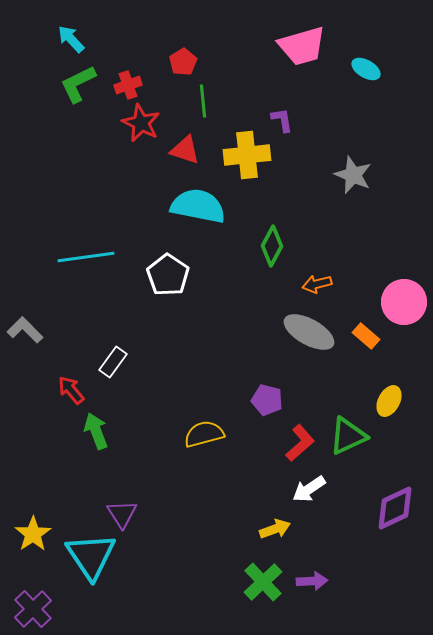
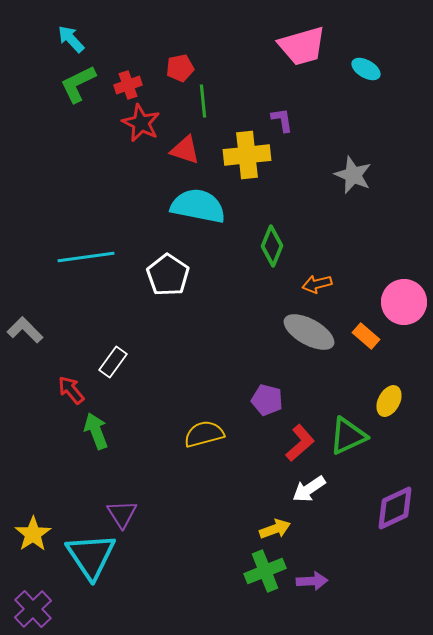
red pentagon: moved 3 px left, 6 px down; rotated 20 degrees clockwise
green diamond: rotated 6 degrees counterclockwise
green cross: moved 2 px right, 11 px up; rotated 21 degrees clockwise
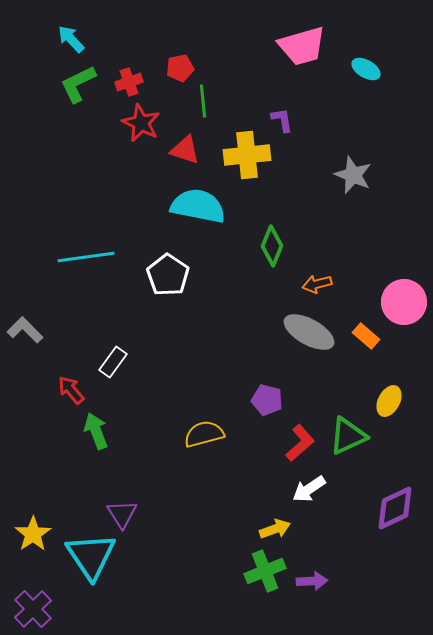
red cross: moved 1 px right, 3 px up
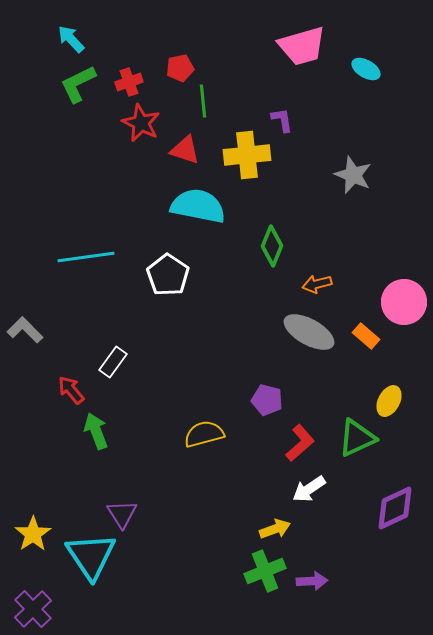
green triangle: moved 9 px right, 2 px down
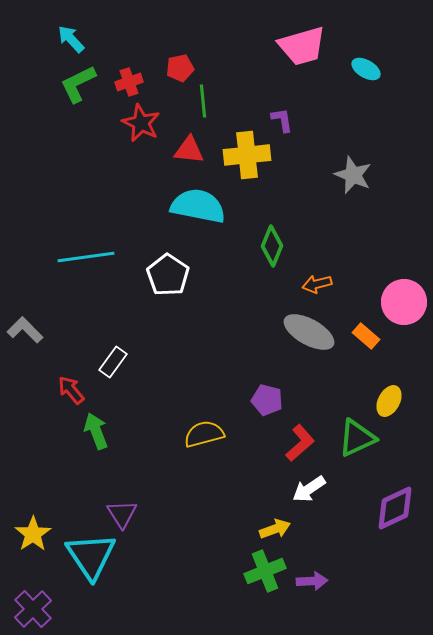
red triangle: moved 4 px right; rotated 12 degrees counterclockwise
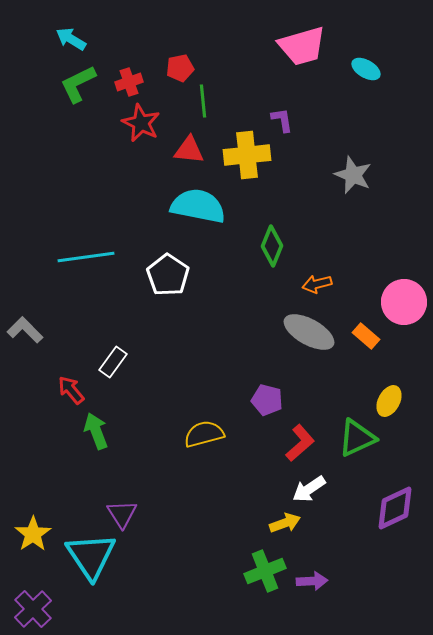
cyan arrow: rotated 16 degrees counterclockwise
yellow arrow: moved 10 px right, 6 px up
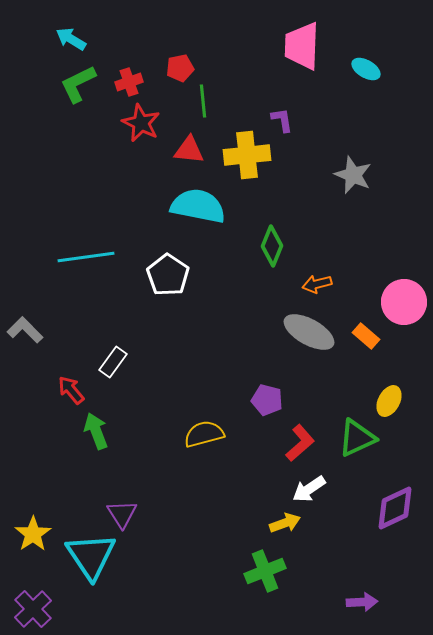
pink trapezoid: rotated 108 degrees clockwise
purple arrow: moved 50 px right, 21 px down
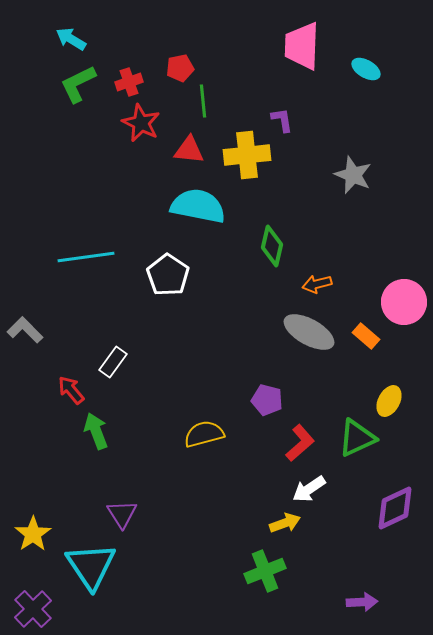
green diamond: rotated 9 degrees counterclockwise
cyan triangle: moved 10 px down
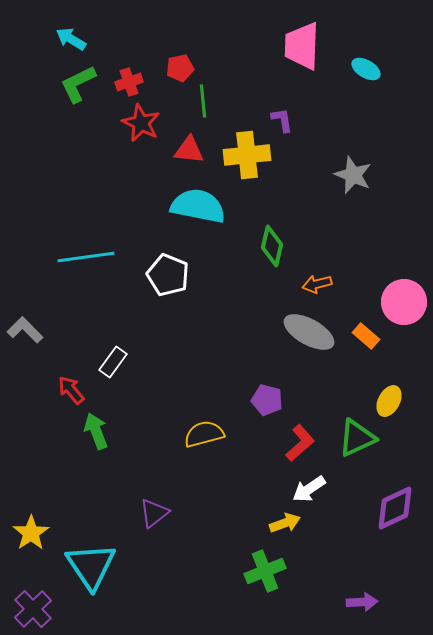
white pentagon: rotated 12 degrees counterclockwise
purple triangle: moved 32 px right, 1 px up; rotated 24 degrees clockwise
yellow star: moved 2 px left, 1 px up
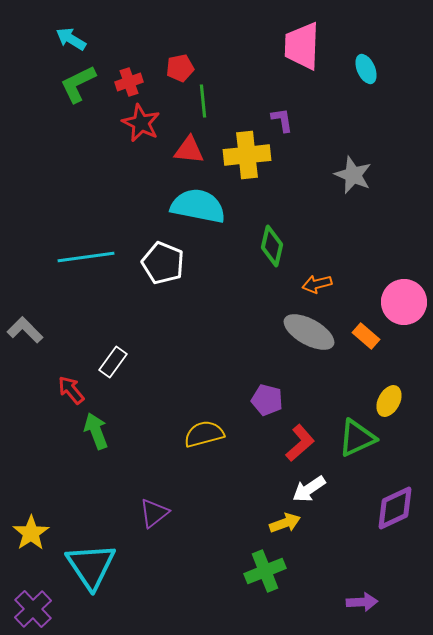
cyan ellipse: rotated 36 degrees clockwise
white pentagon: moved 5 px left, 12 px up
